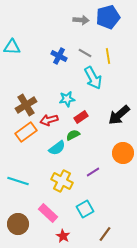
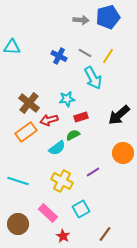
yellow line: rotated 42 degrees clockwise
brown cross: moved 3 px right, 2 px up; rotated 20 degrees counterclockwise
red rectangle: rotated 16 degrees clockwise
cyan square: moved 4 px left
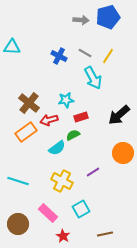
cyan star: moved 1 px left, 1 px down
brown line: rotated 42 degrees clockwise
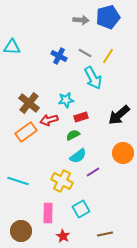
cyan semicircle: moved 21 px right, 8 px down
pink rectangle: rotated 48 degrees clockwise
brown circle: moved 3 px right, 7 px down
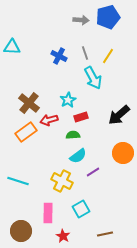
gray line: rotated 40 degrees clockwise
cyan star: moved 2 px right; rotated 21 degrees counterclockwise
green semicircle: rotated 24 degrees clockwise
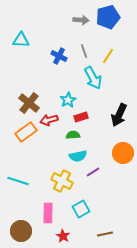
cyan triangle: moved 9 px right, 7 px up
gray line: moved 1 px left, 2 px up
black arrow: rotated 25 degrees counterclockwise
cyan semicircle: rotated 24 degrees clockwise
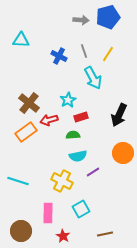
yellow line: moved 2 px up
